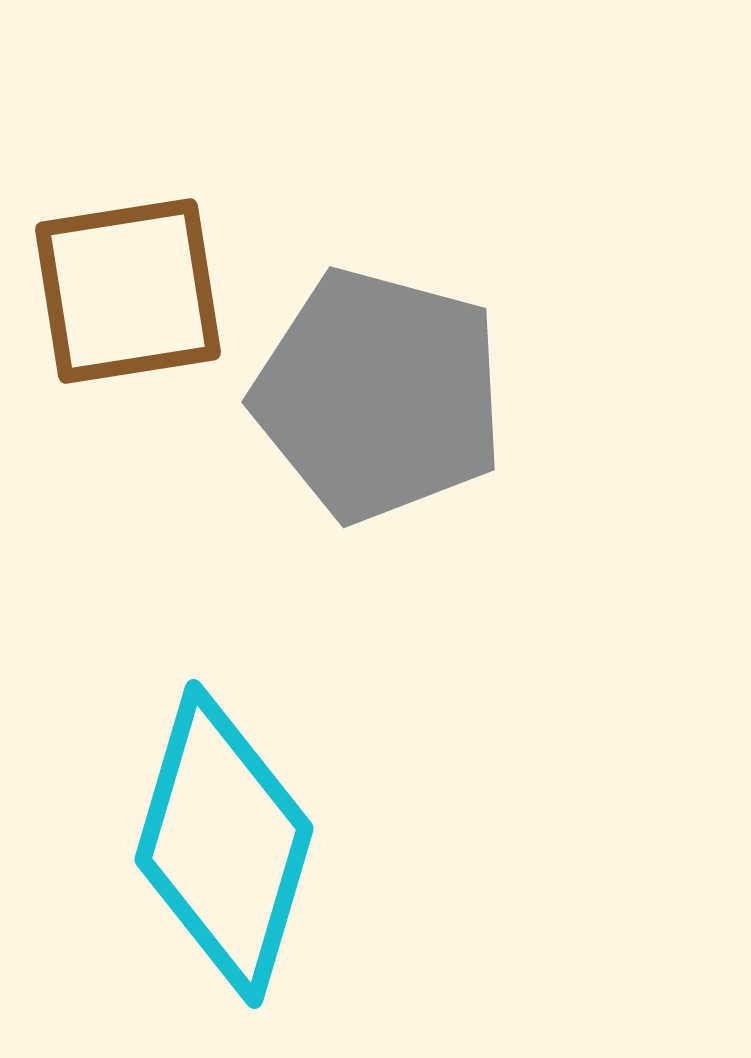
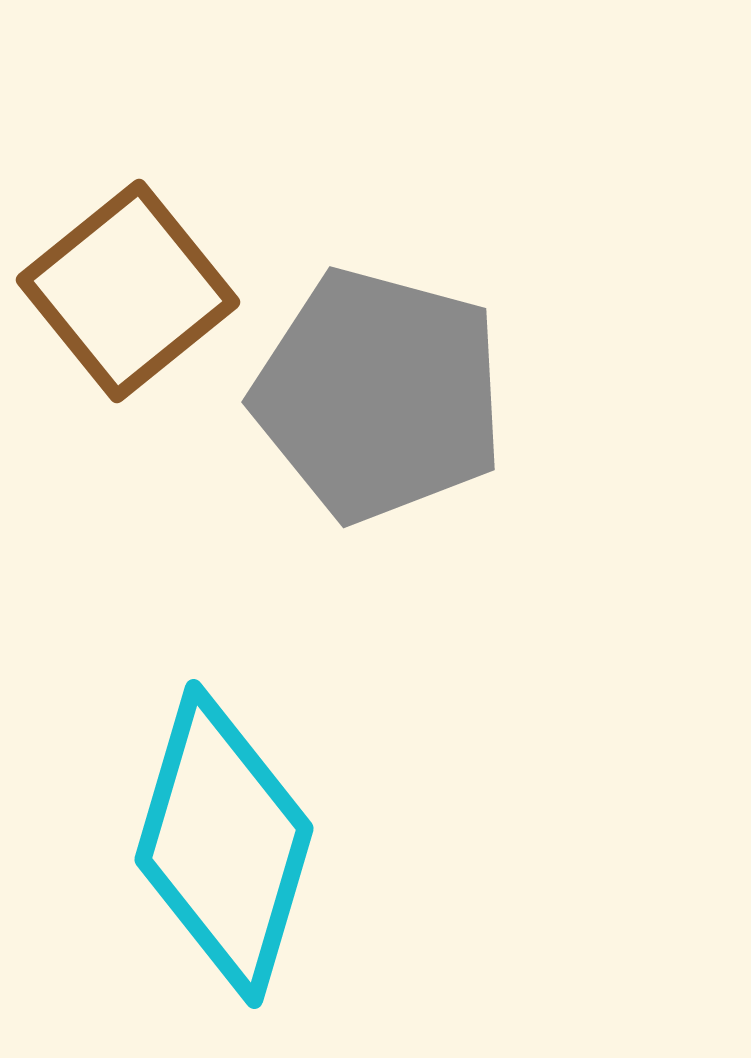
brown square: rotated 30 degrees counterclockwise
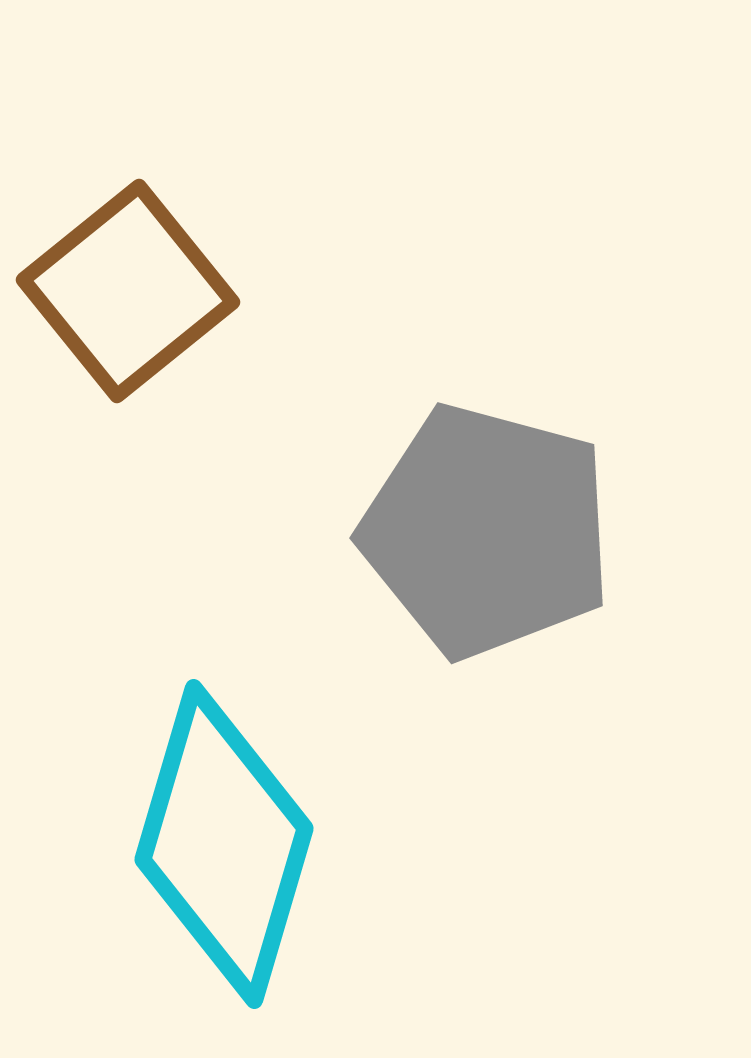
gray pentagon: moved 108 px right, 136 px down
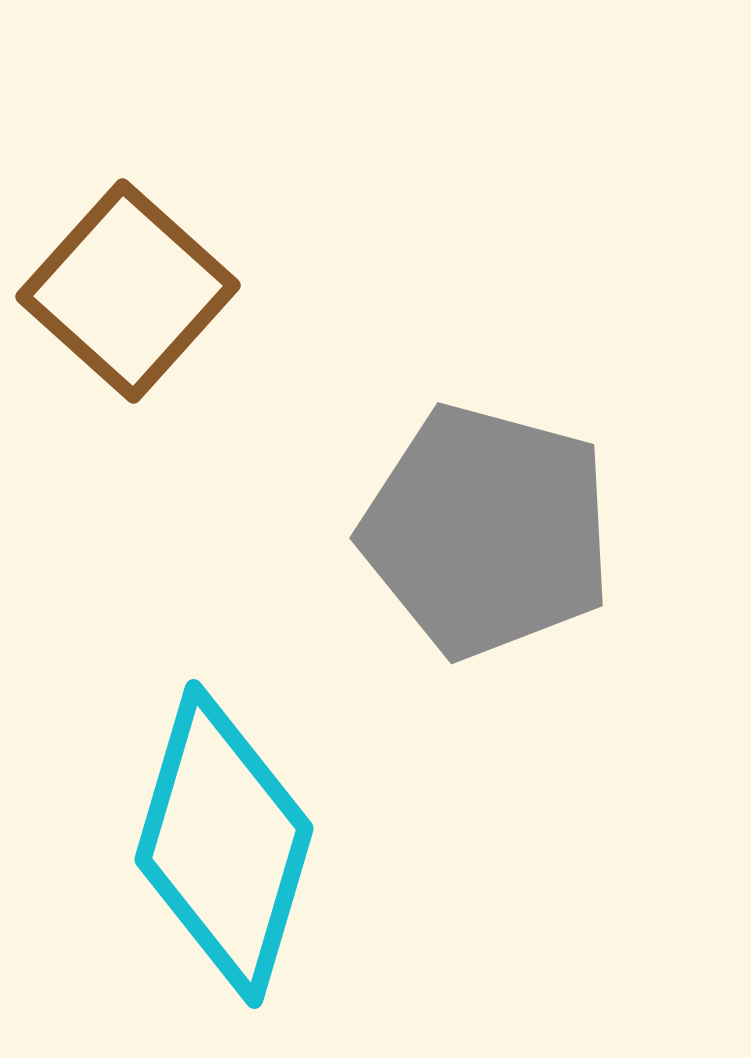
brown square: rotated 9 degrees counterclockwise
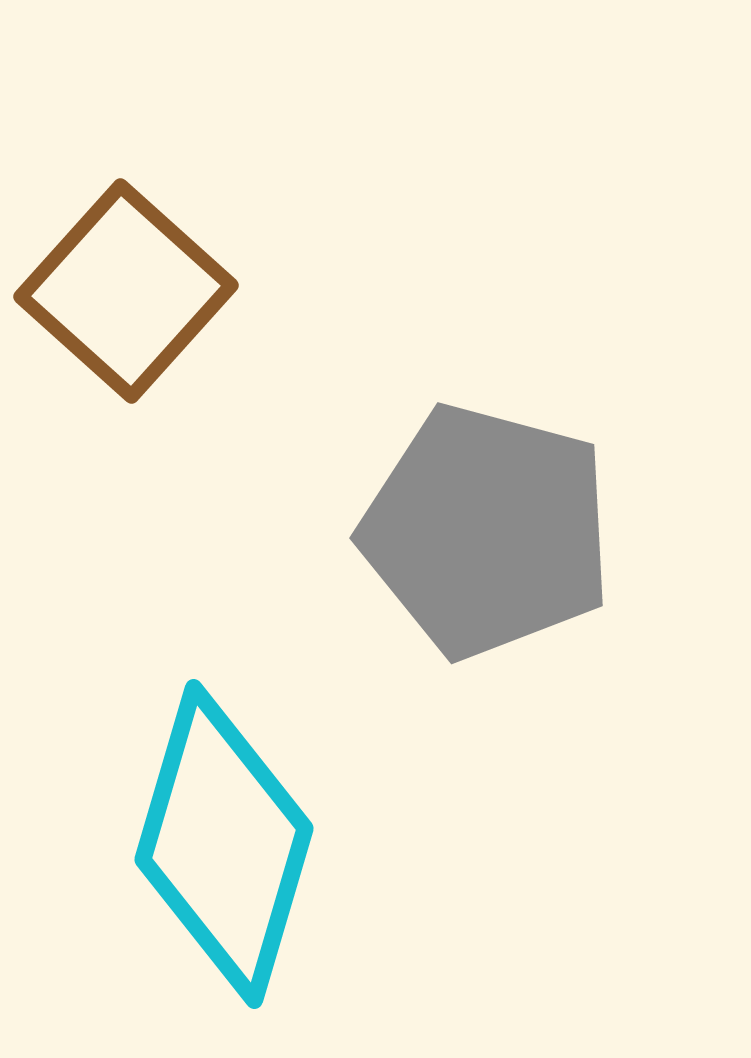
brown square: moved 2 px left
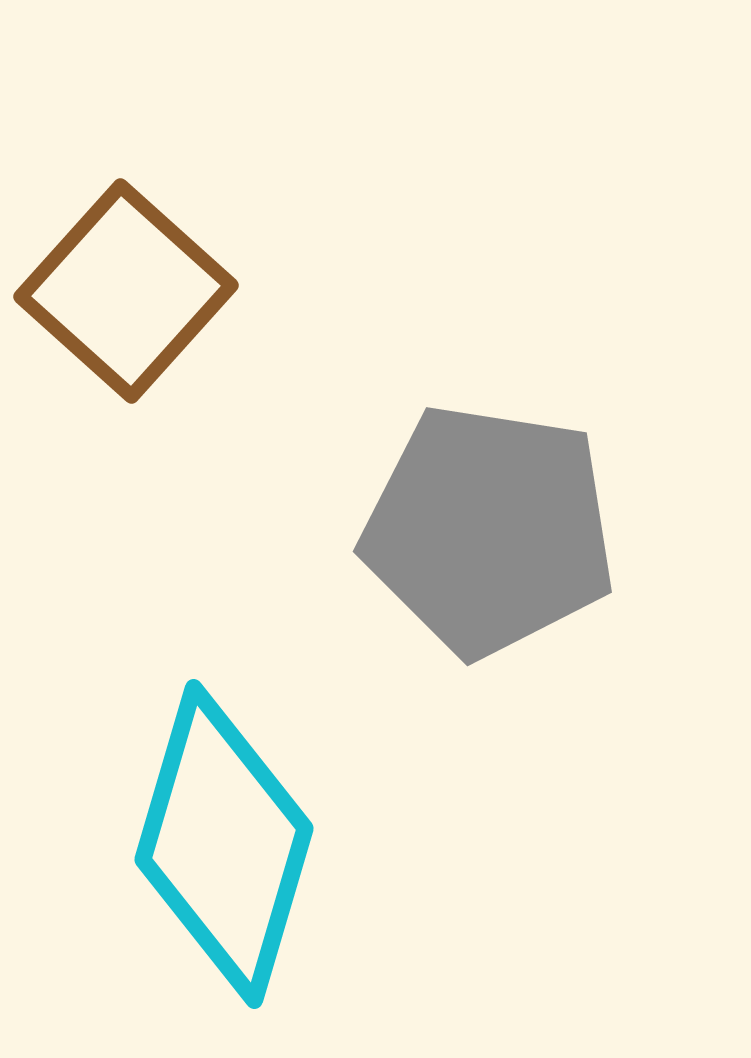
gray pentagon: moved 2 px right, 1 px up; rotated 6 degrees counterclockwise
